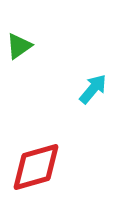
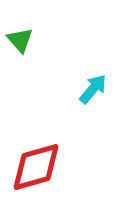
green triangle: moved 1 px right, 6 px up; rotated 36 degrees counterclockwise
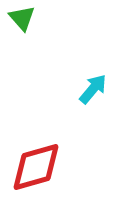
green triangle: moved 2 px right, 22 px up
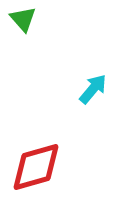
green triangle: moved 1 px right, 1 px down
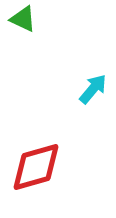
green triangle: rotated 24 degrees counterclockwise
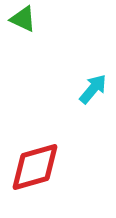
red diamond: moved 1 px left
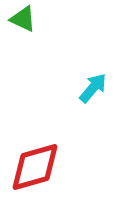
cyan arrow: moved 1 px up
